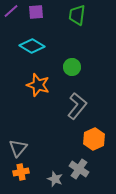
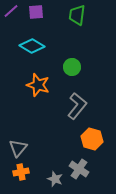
orange hexagon: moved 2 px left; rotated 20 degrees counterclockwise
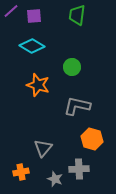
purple square: moved 2 px left, 4 px down
gray L-shape: rotated 116 degrees counterclockwise
gray triangle: moved 25 px right
gray cross: rotated 36 degrees counterclockwise
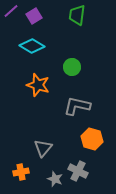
purple square: rotated 28 degrees counterclockwise
gray cross: moved 1 px left, 2 px down; rotated 30 degrees clockwise
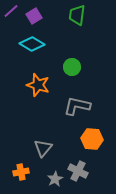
cyan diamond: moved 2 px up
orange hexagon: rotated 10 degrees counterclockwise
gray star: rotated 21 degrees clockwise
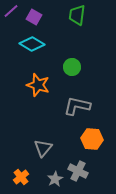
purple square: moved 1 px down; rotated 28 degrees counterclockwise
orange cross: moved 5 px down; rotated 28 degrees counterclockwise
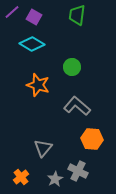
purple line: moved 1 px right, 1 px down
gray L-shape: rotated 28 degrees clockwise
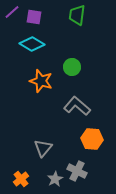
purple square: rotated 21 degrees counterclockwise
orange star: moved 3 px right, 4 px up
gray cross: moved 1 px left
orange cross: moved 2 px down
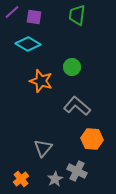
cyan diamond: moved 4 px left
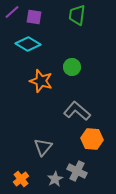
gray L-shape: moved 5 px down
gray triangle: moved 1 px up
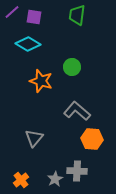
gray triangle: moved 9 px left, 9 px up
gray cross: rotated 24 degrees counterclockwise
orange cross: moved 1 px down
